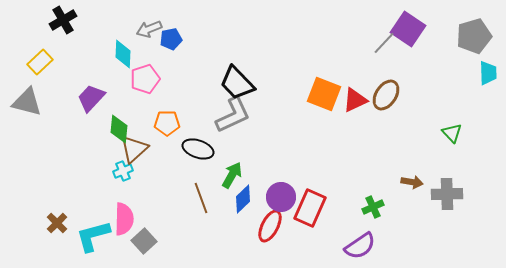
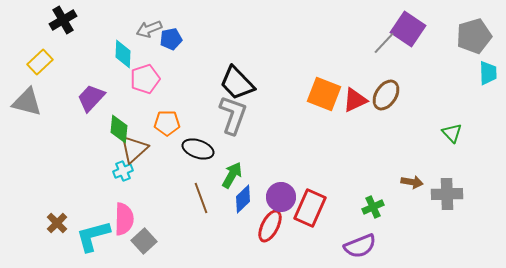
gray L-shape: rotated 45 degrees counterclockwise
purple semicircle: rotated 12 degrees clockwise
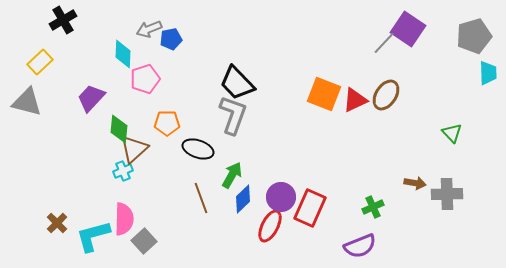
brown arrow: moved 3 px right, 1 px down
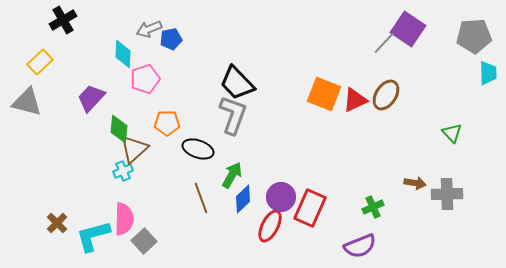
gray pentagon: rotated 12 degrees clockwise
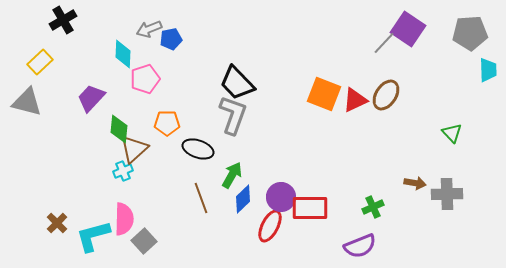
gray pentagon: moved 4 px left, 3 px up
cyan trapezoid: moved 3 px up
red rectangle: rotated 66 degrees clockwise
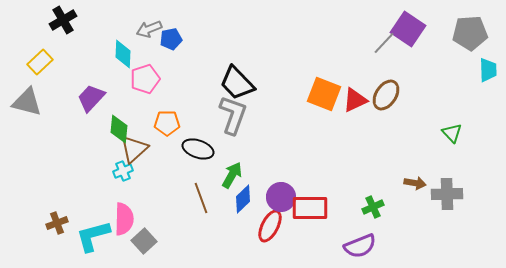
brown cross: rotated 25 degrees clockwise
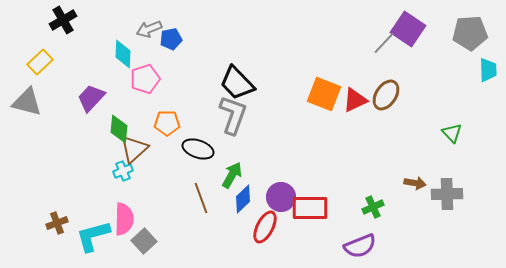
red ellipse: moved 5 px left, 1 px down
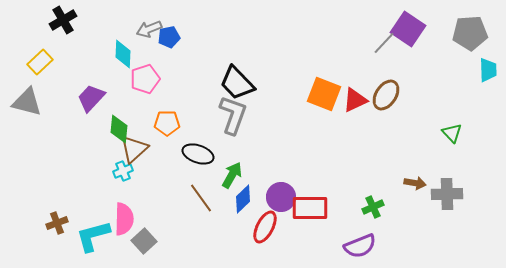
blue pentagon: moved 2 px left, 2 px up
black ellipse: moved 5 px down
brown line: rotated 16 degrees counterclockwise
